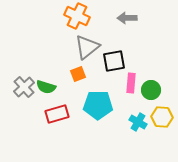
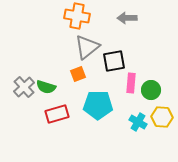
orange cross: rotated 15 degrees counterclockwise
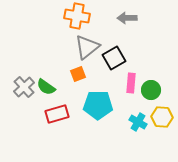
black square: moved 3 px up; rotated 20 degrees counterclockwise
green semicircle: rotated 18 degrees clockwise
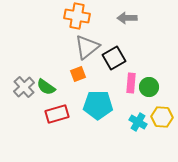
green circle: moved 2 px left, 3 px up
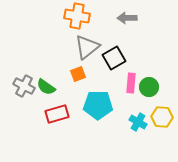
gray cross: moved 1 px up; rotated 20 degrees counterclockwise
